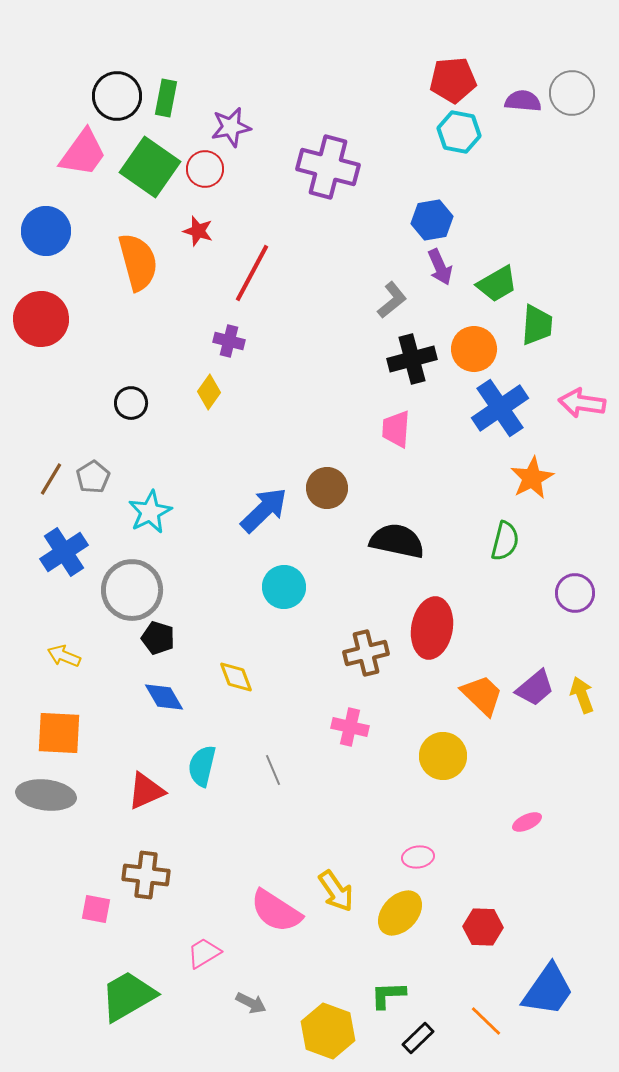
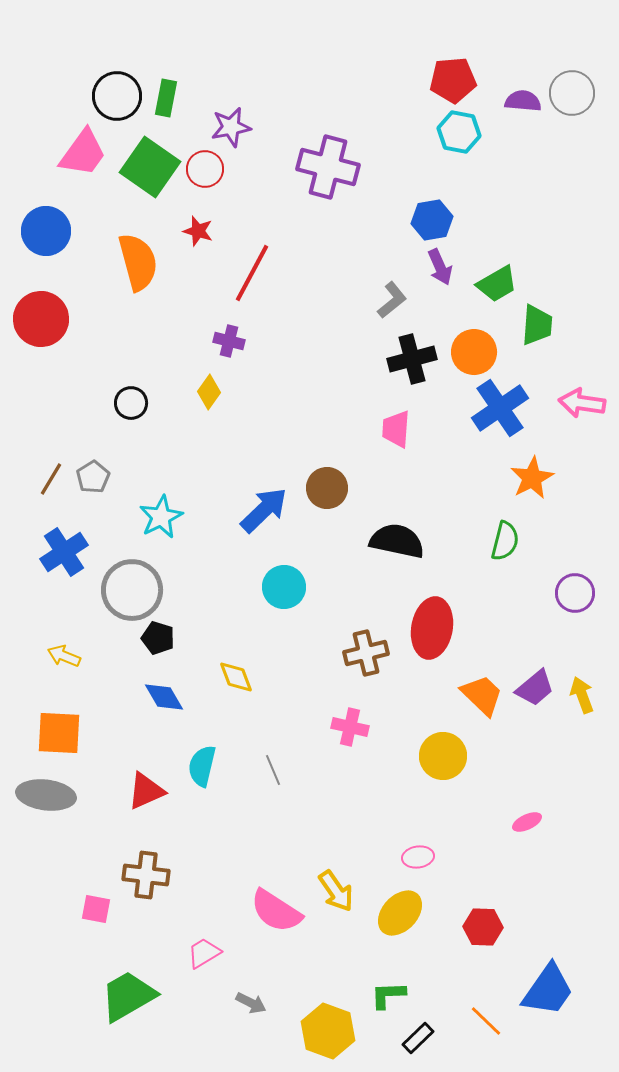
orange circle at (474, 349): moved 3 px down
cyan star at (150, 512): moved 11 px right, 5 px down
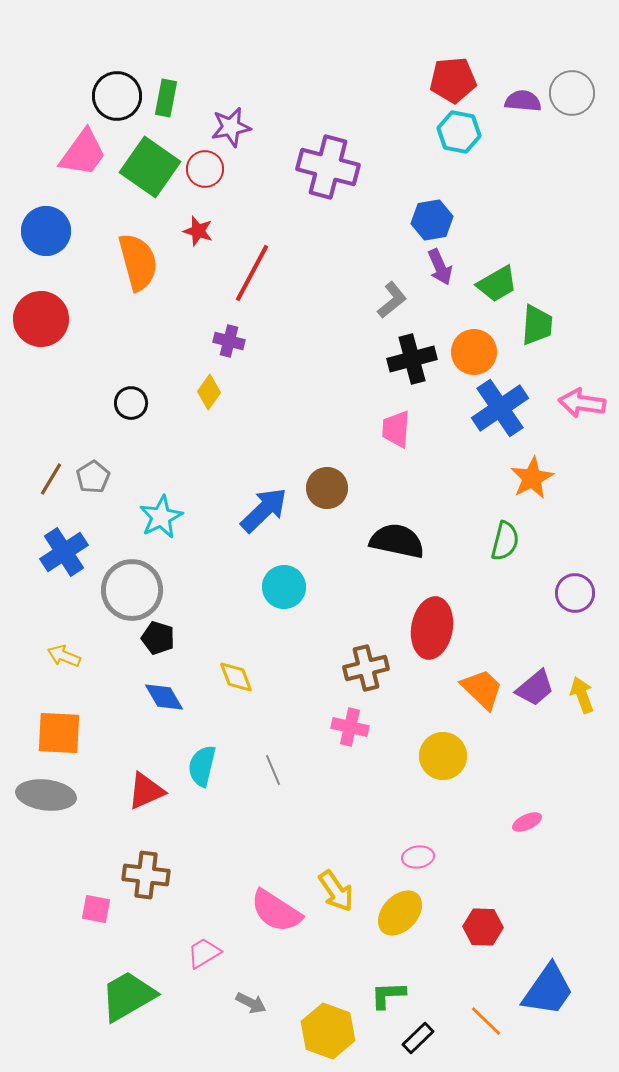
brown cross at (366, 653): moved 15 px down
orange trapezoid at (482, 695): moved 6 px up
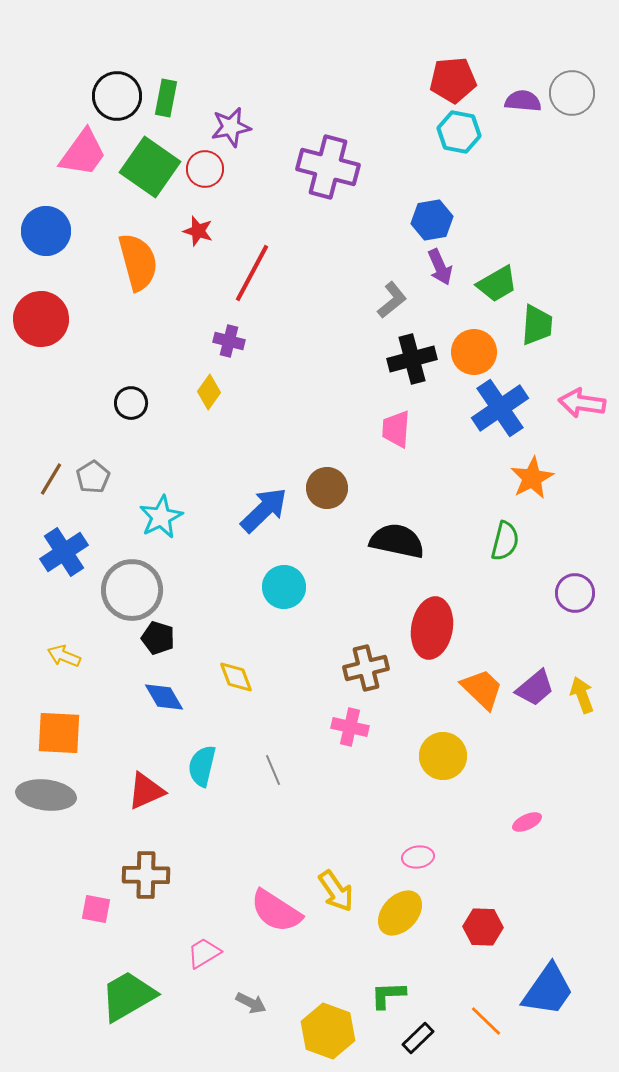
brown cross at (146, 875): rotated 6 degrees counterclockwise
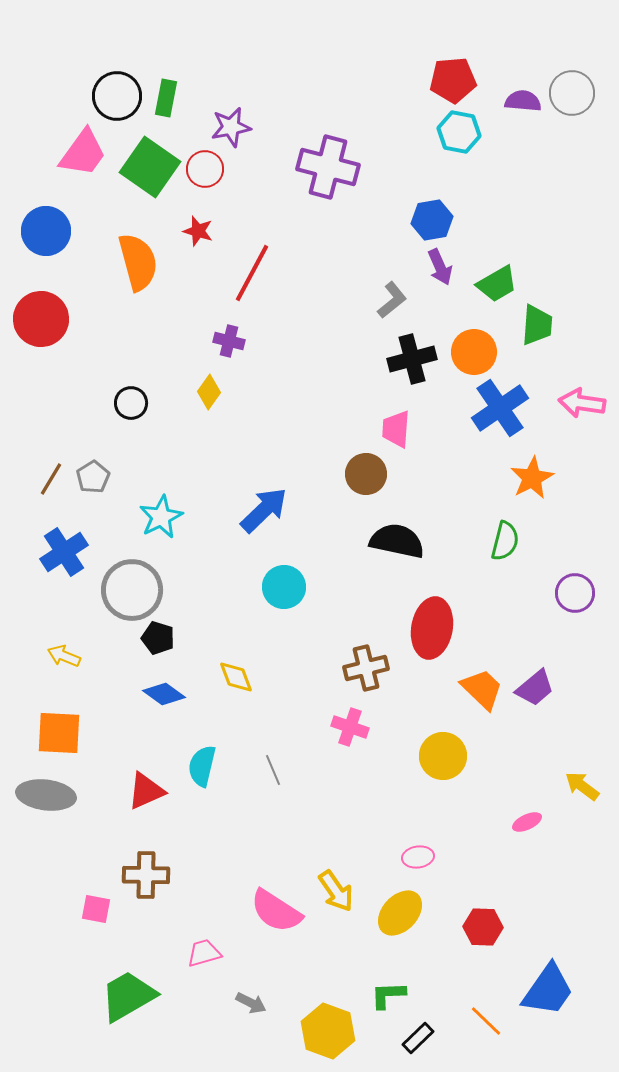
brown circle at (327, 488): moved 39 px right, 14 px up
yellow arrow at (582, 695): moved 91 px down; rotated 33 degrees counterclockwise
blue diamond at (164, 697): moved 3 px up; rotated 24 degrees counterclockwise
pink cross at (350, 727): rotated 6 degrees clockwise
pink trapezoid at (204, 953): rotated 15 degrees clockwise
